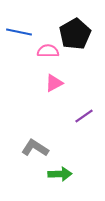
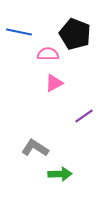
black pentagon: rotated 20 degrees counterclockwise
pink semicircle: moved 3 px down
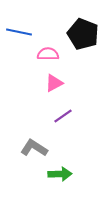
black pentagon: moved 8 px right
purple line: moved 21 px left
gray L-shape: moved 1 px left
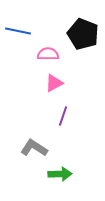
blue line: moved 1 px left, 1 px up
purple line: rotated 36 degrees counterclockwise
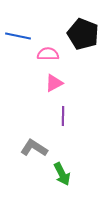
blue line: moved 5 px down
purple line: rotated 18 degrees counterclockwise
green arrow: moved 2 px right; rotated 65 degrees clockwise
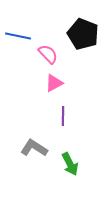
pink semicircle: rotated 45 degrees clockwise
green arrow: moved 8 px right, 10 px up
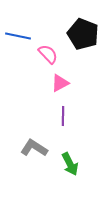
pink triangle: moved 6 px right
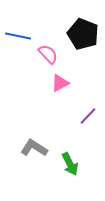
purple line: moved 25 px right; rotated 42 degrees clockwise
